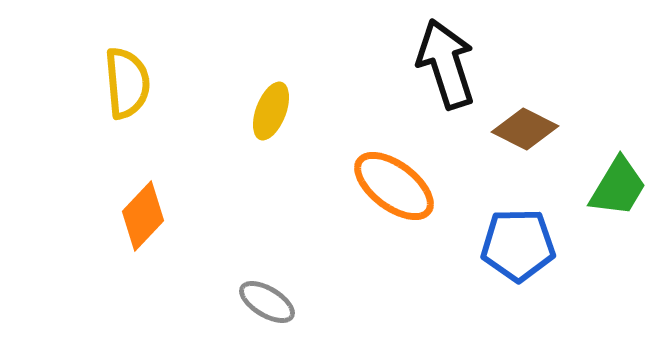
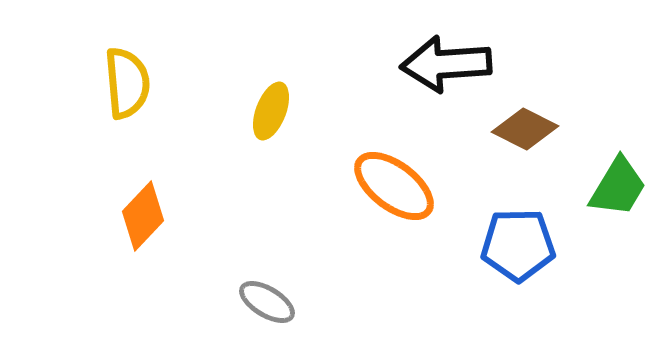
black arrow: rotated 76 degrees counterclockwise
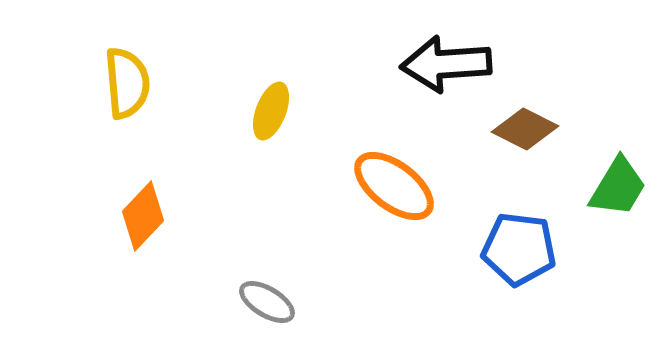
blue pentagon: moved 1 px right, 4 px down; rotated 8 degrees clockwise
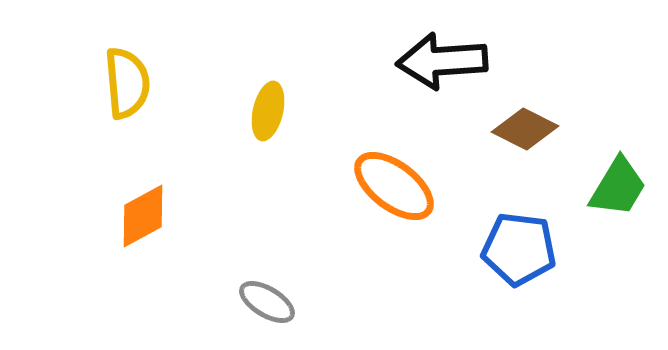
black arrow: moved 4 px left, 3 px up
yellow ellipse: moved 3 px left; rotated 8 degrees counterclockwise
orange diamond: rotated 18 degrees clockwise
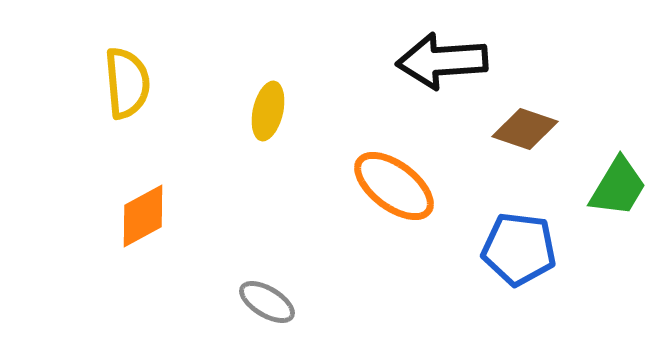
brown diamond: rotated 8 degrees counterclockwise
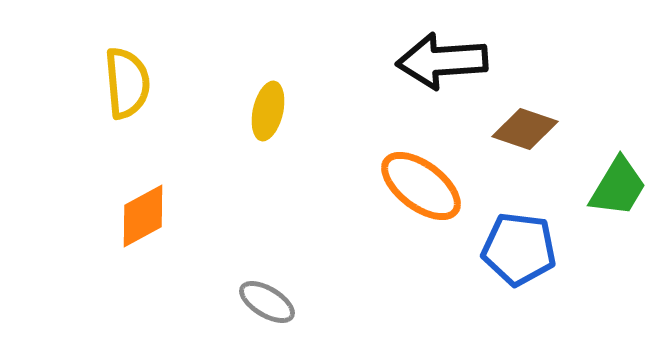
orange ellipse: moved 27 px right
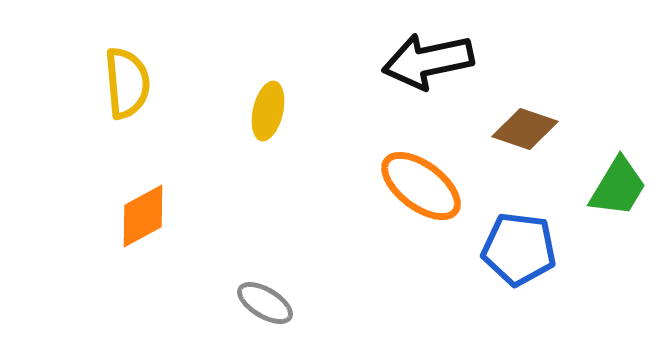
black arrow: moved 14 px left; rotated 8 degrees counterclockwise
gray ellipse: moved 2 px left, 1 px down
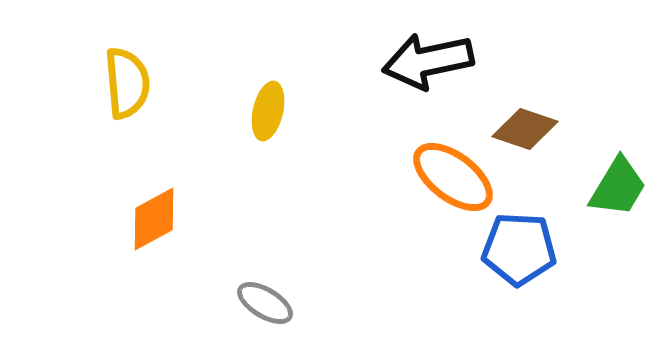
orange ellipse: moved 32 px right, 9 px up
orange diamond: moved 11 px right, 3 px down
blue pentagon: rotated 4 degrees counterclockwise
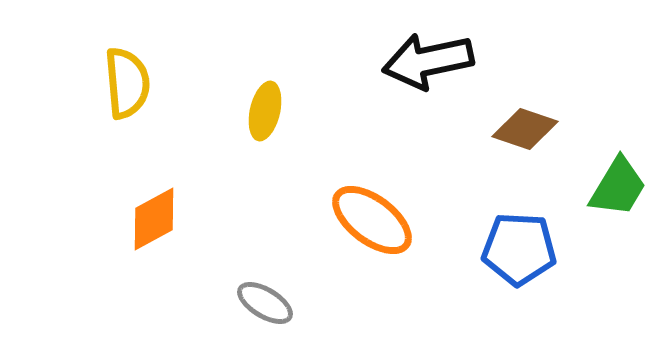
yellow ellipse: moved 3 px left
orange ellipse: moved 81 px left, 43 px down
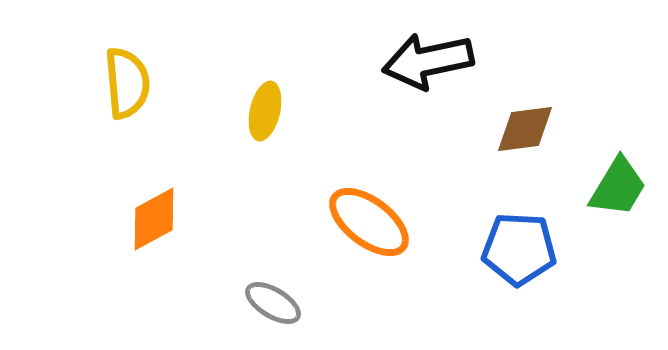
brown diamond: rotated 26 degrees counterclockwise
orange ellipse: moved 3 px left, 2 px down
gray ellipse: moved 8 px right
